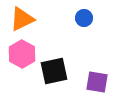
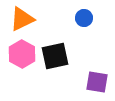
black square: moved 1 px right, 15 px up
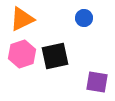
pink hexagon: rotated 12 degrees clockwise
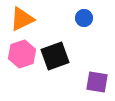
black square: rotated 8 degrees counterclockwise
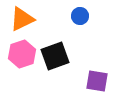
blue circle: moved 4 px left, 2 px up
purple square: moved 1 px up
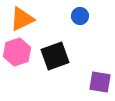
pink hexagon: moved 5 px left, 2 px up
purple square: moved 3 px right, 1 px down
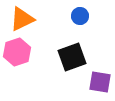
black square: moved 17 px right, 1 px down
